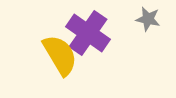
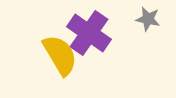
purple cross: moved 1 px right
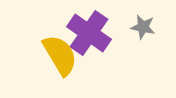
gray star: moved 5 px left, 8 px down
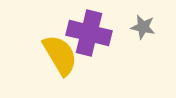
purple cross: rotated 21 degrees counterclockwise
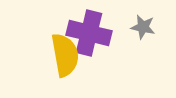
yellow semicircle: moved 5 px right; rotated 21 degrees clockwise
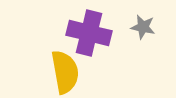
yellow semicircle: moved 17 px down
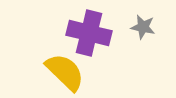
yellow semicircle: rotated 36 degrees counterclockwise
